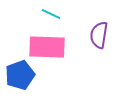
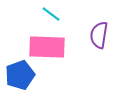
cyan line: rotated 12 degrees clockwise
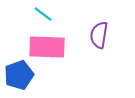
cyan line: moved 8 px left
blue pentagon: moved 1 px left
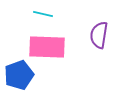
cyan line: rotated 24 degrees counterclockwise
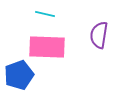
cyan line: moved 2 px right
